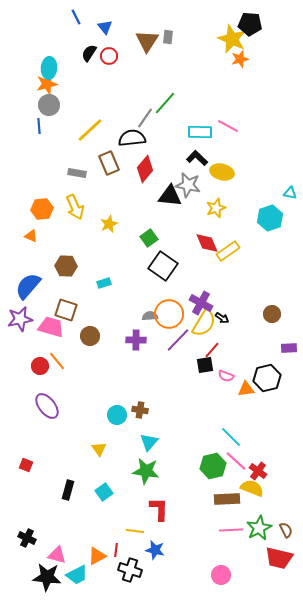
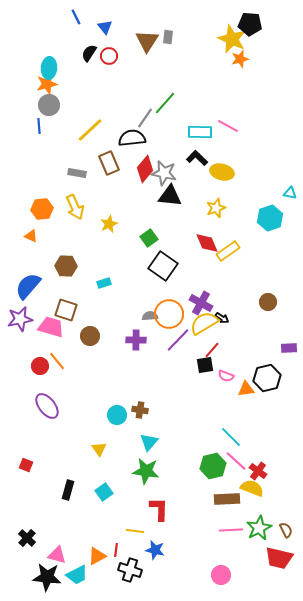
gray star at (188, 185): moved 24 px left, 12 px up
brown circle at (272, 314): moved 4 px left, 12 px up
yellow semicircle at (204, 323): rotated 152 degrees counterclockwise
black cross at (27, 538): rotated 18 degrees clockwise
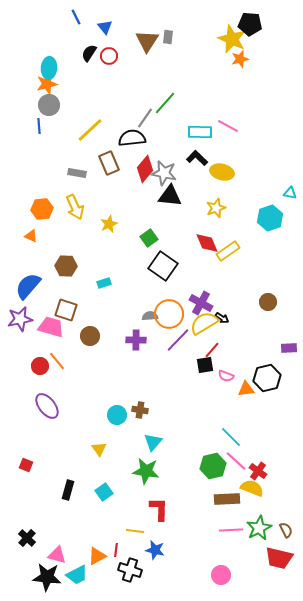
cyan triangle at (149, 442): moved 4 px right
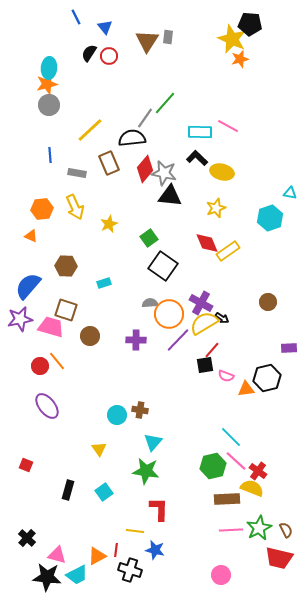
blue line at (39, 126): moved 11 px right, 29 px down
gray semicircle at (150, 316): moved 13 px up
